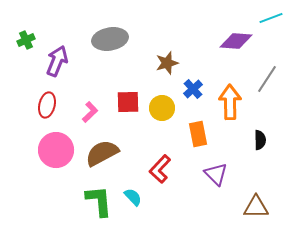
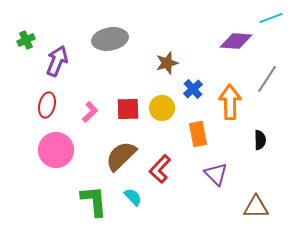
red square: moved 7 px down
brown semicircle: moved 19 px right, 3 px down; rotated 16 degrees counterclockwise
green L-shape: moved 5 px left
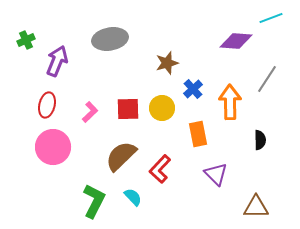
pink circle: moved 3 px left, 3 px up
green L-shape: rotated 32 degrees clockwise
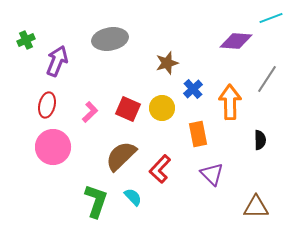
red square: rotated 25 degrees clockwise
purple triangle: moved 4 px left
green L-shape: moved 2 px right; rotated 8 degrees counterclockwise
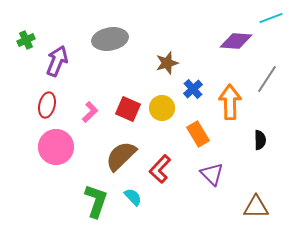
orange rectangle: rotated 20 degrees counterclockwise
pink circle: moved 3 px right
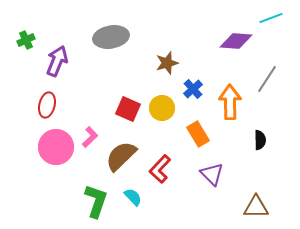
gray ellipse: moved 1 px right, 2 px up
pink L-shape: moved 25 px down
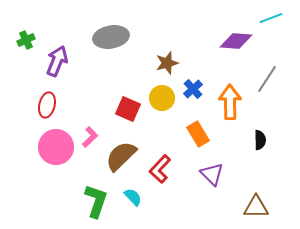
yellow circle: moved 10 px up
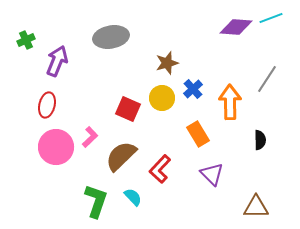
purple diamond: moved 14 px up
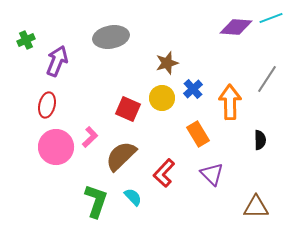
red L-shape: moved 4 px right, 4 px down
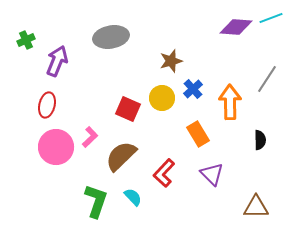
brown star: moved 4 px right, 2 px up
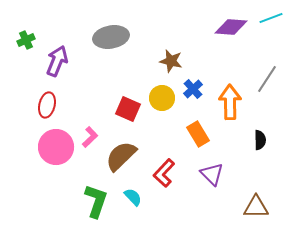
purple diamond: moved 5 px left
brown star: rotated 30 degrees clockwise
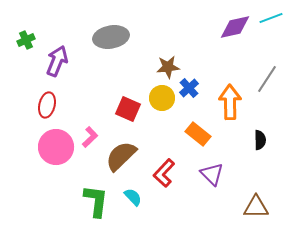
purple diamond: moved 4 px right; rotated 16 degrees counterclockwise
brown star: moved 3 px left, 6 px down; rotated 20 degrees counterclockwise
blue cross: moved 4 px left, 1 px up
orange rectangle: rotated 20 degrees counterclockwise
green L-shape: rotated 12 degrees counterclockwise
